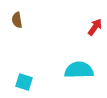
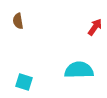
brown semicircle: moved 1 px right, 1 px down
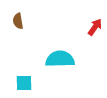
cyan semicircle: moved 19 px left, 11 px up
cyan square: moved 1 px down; rotated 18 degrees counterclockwise
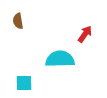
red arrow: moved 10 px left, 7 px down
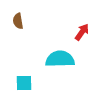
red arrow: moved 3 px left, 2 px up
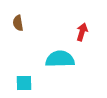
brown semicircle: moved 2 px down
red arrow: rotated 18 degrees counterclockwise
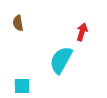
cyan semicircle: moved 1 px right, 1 px down; rotated 60 degrees counterclockwise
cyan square: moved 2 px left, 3 px down
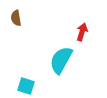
brown semicircle: moved 2 px left, 5 px up
cyan square: moved 4 px right; rotated 18 degrees clockwise
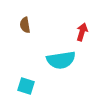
brown semicircle: moved 9 px right, 7 px down
cyan semicircle: rotated 128 degrees counterclockwise
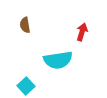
cyan semicircle: moved 3 px left
cyan square: rotated 30 degrees clockwise
